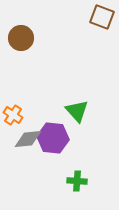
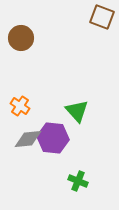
orange cross: moved 7 px right, 9 px up
green cross: moved 1 px right; rotated 18 degrees clockwise
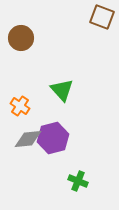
green triangle: moved 15 px left, 21 px up
purple hexagon: rotated 20 degrees counterclockwise
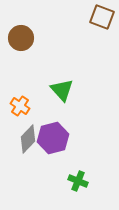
gray diamond: rotated 40 degrees counterclockwise
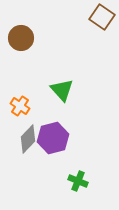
brown square: rotated 15 degrees clockwise
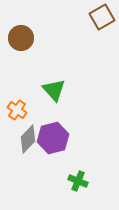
brown square: rotated 25 degrees clockwise
green triangle: moved 8 px left
orange cross: moved 3 px left, 4 px down
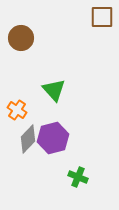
brown square: rotated 30 degrees clockwise
green cross: moved 4 px up
